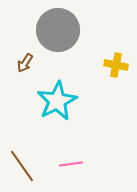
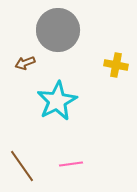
brown arrow: rotated 36 degrees clockwise
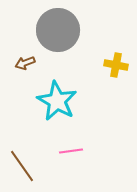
cyan star: rotated 15 degrees counterclockwise
pink line: moved 13 px up
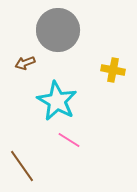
yellow cross: moved 3 px left, 5 px down
pink line: moved 2 px left, 11 px up; rotated 40 degrees clockwise
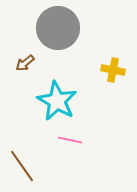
gray circle: moved 2 px up
brown arrow: rotated 18 degrees counterclockwise
pink line: moved 1 px right; rotated 20 degrees counterclockwise
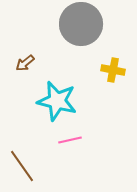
gray circle: moved 23 px right, 4 px up
cyan star: rotated 15 degrees counterclockwise
pink line: rotated 25 degrees counterclockwise
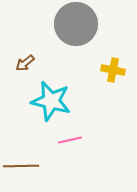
gray circle: moved 5 px left
cyan star: moved 6 px left
brown line: moved 1 px left; rotated 56 degrees counterclockwise
